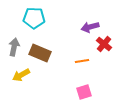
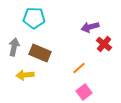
orange line: moved 3 px left, 7 px down; rotated 32 degrees counterclockwise
yellow arrow: moved 4 px right; rotated 24 degrees clockwise
pink square: rotated 21 degrees counterclockwise
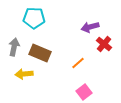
orange line: moved 1 px left, 5 px up
yellow arrow: moved 1 px left, 1 px up
